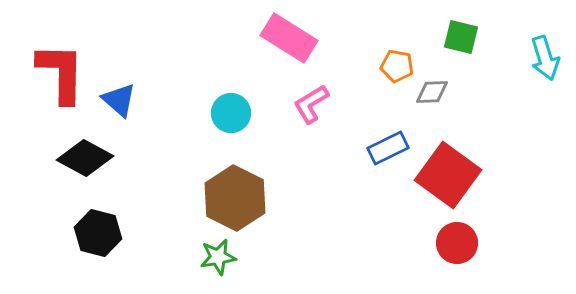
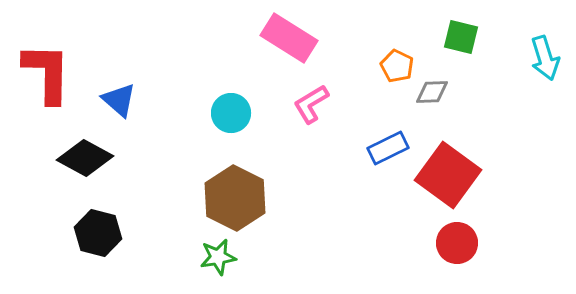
orange pentagon: rotated 16 degrees clockwise
red L-shape: moved 14 px left
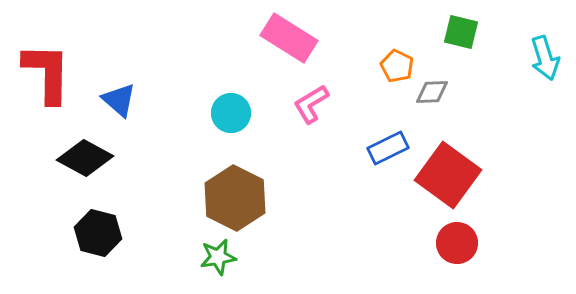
green square: moved 5 px up
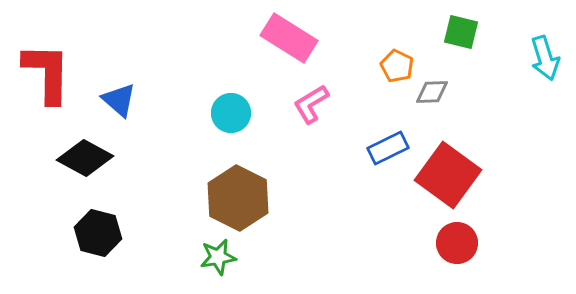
brown hexagon: moved 3 px right
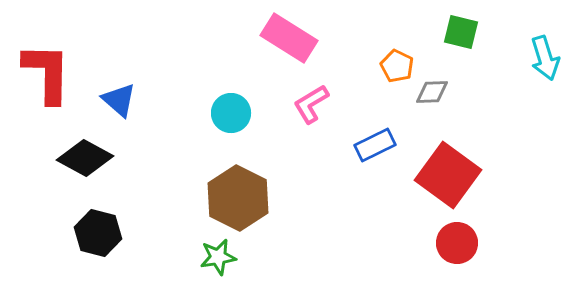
blue rectangle: moved 13 px left, 3 px up
